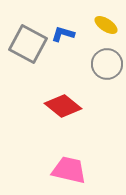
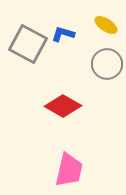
red diamond: rotated 9 degrees counterclockwise
pink trapezoid: rotated 90 degrees clockwise
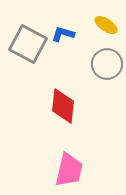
red diamond: rotated 66 degrees clockwise
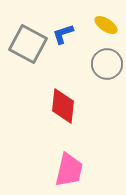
blue L-shape: rotated 35 degrees counterclockwise
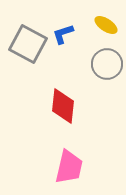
pink trapezoid: moved 3 px up
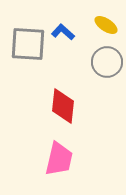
blue L-shape: moved 2 px up; rotated 60 degrees clockwise
gray square: rotated 24 degrees counterclockwise
gray circle: moved 2 px up
pink trapezoid: moved 10 px left, 8 px up
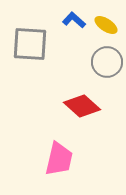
blue L-shape: moved 11 px right, 12 px up
gray square: moved 2 px right
red diamond: moved 19 px right; rotated 54 degrees counterclockwise
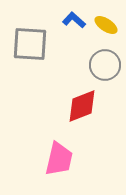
gray circle: moved 2 px left, 3 px down
red diamond: rotated 63 degrees counterclockwise
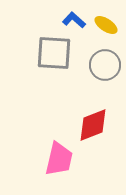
gray square: moved 24 px right, 9 px down
red diamond: moved 11 px right, 19 px down
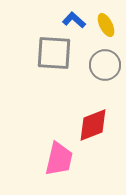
yellow ellipse: rotated 30 degrees clockwise
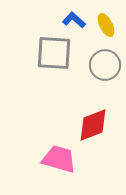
pink trapezoid: rotated 87 degrees counterclockwise
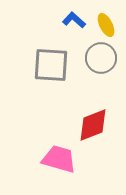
gray square: moved 3 px left, 12 px down
gray circle: moved 4 px left, 7 px up
